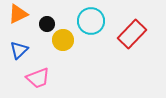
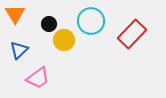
orange triangle: moved 3 px left; rotated 35 degrees counterclockwise
black circle: moved 2 px right
yellow circle: moved 1 px right
pink trapezoid: rotated 15 degrees counterclockwise
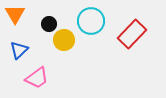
pink trapezoid: moved 1 px left
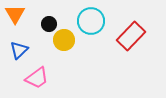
red rectangle: moved 1 px left, 2 px down
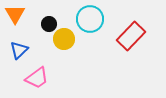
cyan circle: moved 1 px left, 2 px up
yellow circle: moved 1 px up
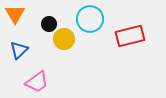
red rectangle: moved 1 px left; rotated 32 degrees clockwise
pink trapezoid: moved 4 px down
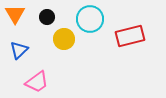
black circle: moved 2 px left, 7 px up
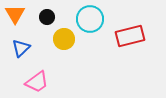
blue triangle: moved 2 px right, 2 px up
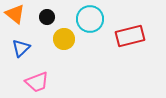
orange triangle: rotated 20 degrees counterclockwise
pink trapezoid: rotated 15 degrees clockwise
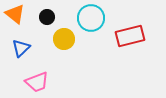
cyan circle: moved 1 px right, 1 px up
